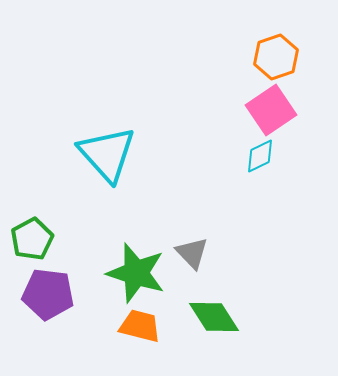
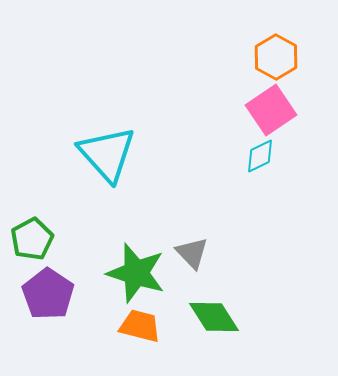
orange hexagon: rotated 12 degrees counterclockwise
purple pentagon: rotated 27 degrees clockwise
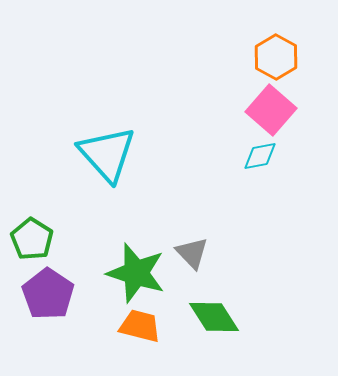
pink square: rotated 15 degrees counterclockwise
cyan diamond: rotated 15 degrees clockwise
green pentagon: rotated 12 degrees counterclockwise
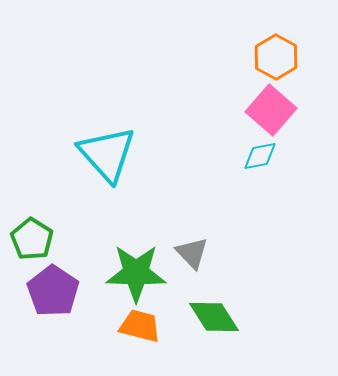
green star: rotated 16 degrees counterclockwise
purple pentagon: moved 5 px right, 3 px up
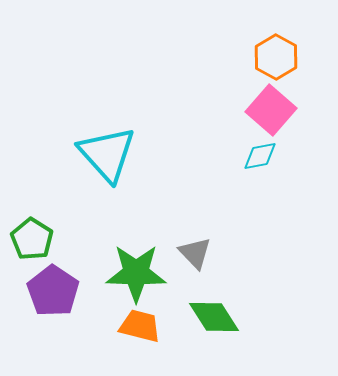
gray triangle: moved 3 px right
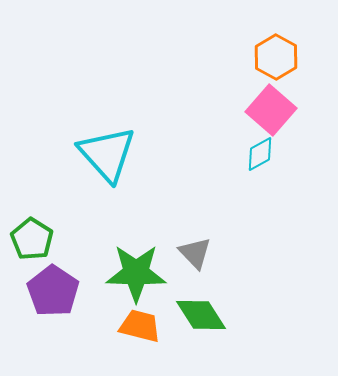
cyan diamond: moved 2 px up; rotated 18 degrees counterclockwise
green diamond: moved 13 px left, 2 px up
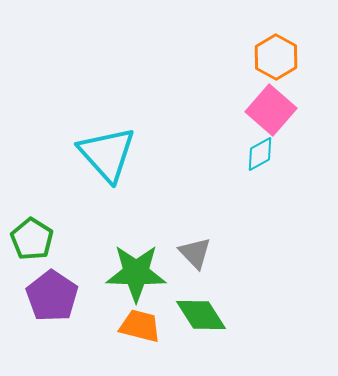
purple pentagon: moved 1 px left, 5 px down
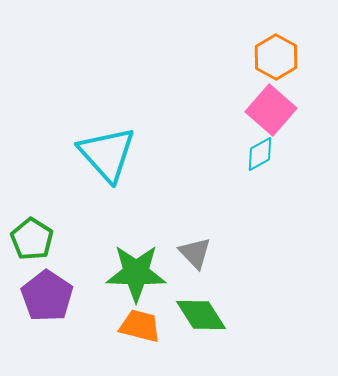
purple pentagon: moved 5 px left
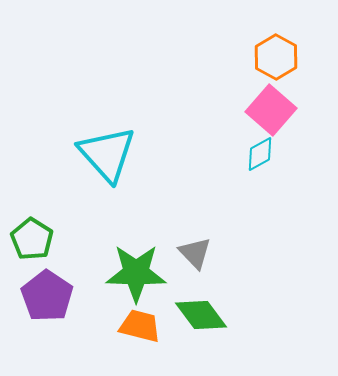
green diamond: rotated 4 degrees counterclockwise
